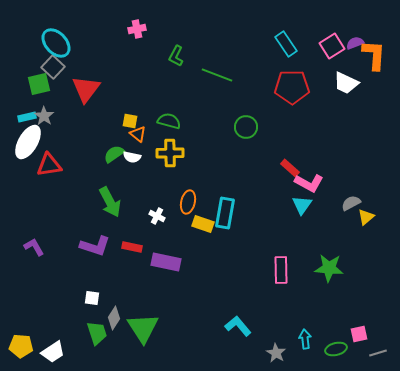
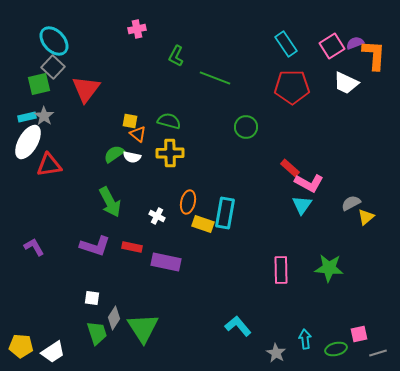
cyan ellipse at (56, 43): moved 2 px left, 2 px up
green line at (217, 75): moved 2 px left, 3 px down
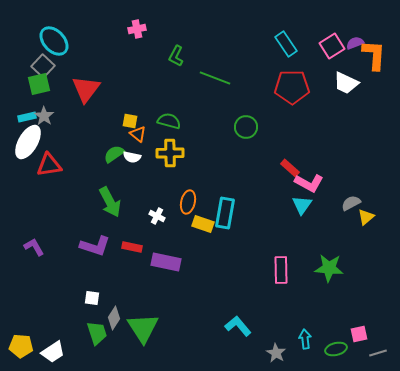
gray square at (53, 67): moved 10 px left, 1 px up
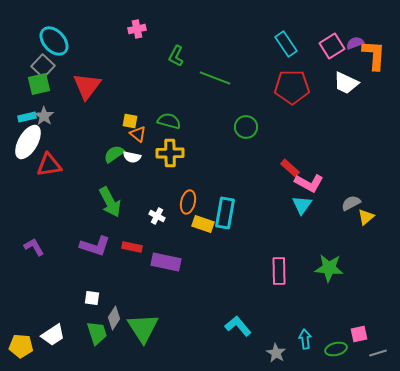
red triangle at (86, 89): moved 1 px right, 3 px up
pink rectangle at (281, 270): moved 2 px left, 1 px down
white trapezoid at (53, 352): moved 17 px up
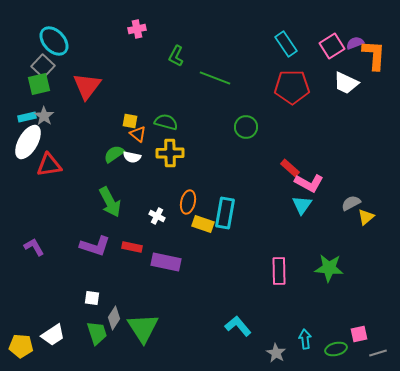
green semicircle at (169, 121): moved 3 px left, 1 px down
